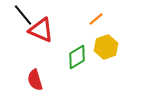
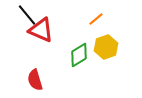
black line: moved 4 px right
green diamond: moved 2 px right, 2 px up
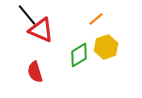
red semicircle: moved 8 px up
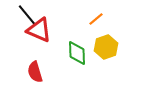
red triangle: moved 2 px left
green diamond: moved 2 px left, 2 px up; rotated 60 degrees counterclockwise
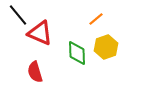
black line: moved 9 px left
red triangle: moved 1 px right, 3 px down
